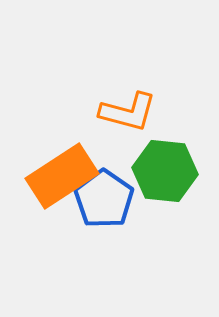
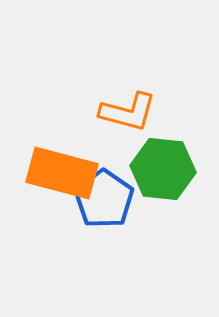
green hexagon: moved 2 px left, 2 px up
orange rectangle: moved 3 px up; rotated 48 degrees clockwise
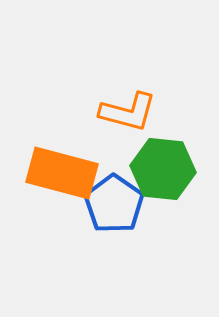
blue pentagon: moved 10 px right, 5 px down
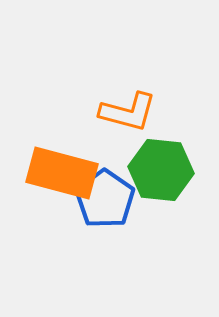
green hexagon: moved 2 px left, 1 px down
blue pentagon: moved 9 px left, 5 px up
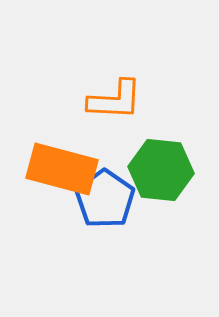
orange L-shape: moved 13 px left, 12 px up; rotated 12 degrees counterclockwise
orange rectangle: moved 4 px up
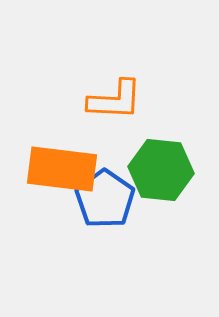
orange rectangle: rotated 8 degrees counterclockwise
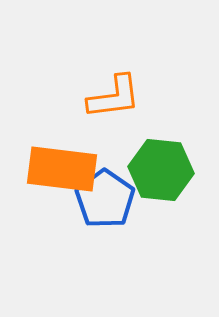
orange L-shape: moved 1 px left, 3 px up; rotated 10 degrees counterclockwise
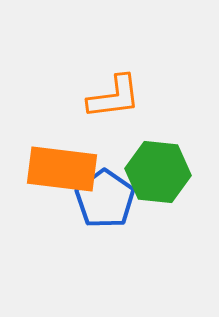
green hexagon: moved 3 px left, 2 px down
